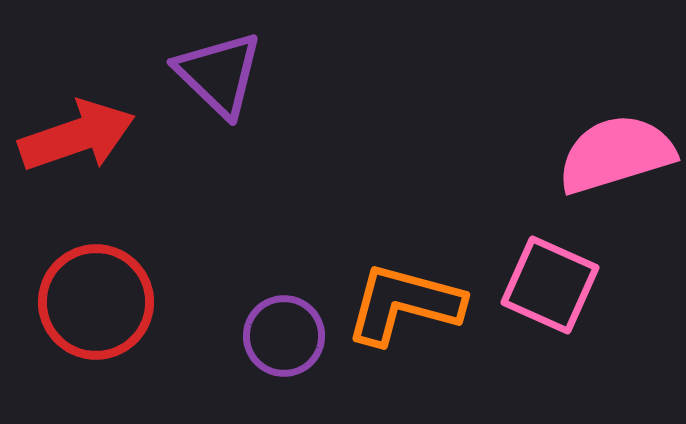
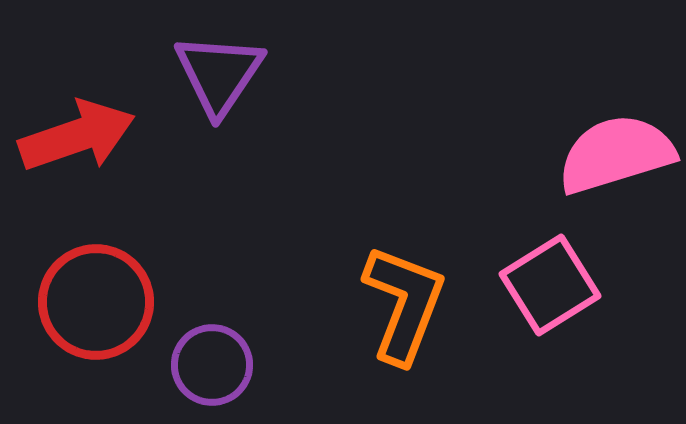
purple triangle: rotated 20 degrees clockwise
pink square: rotated 34 degrees clockwise
orange L-shape: rotated 96 degrees clockwise
purple circle: moved 72 px left, 29 px down
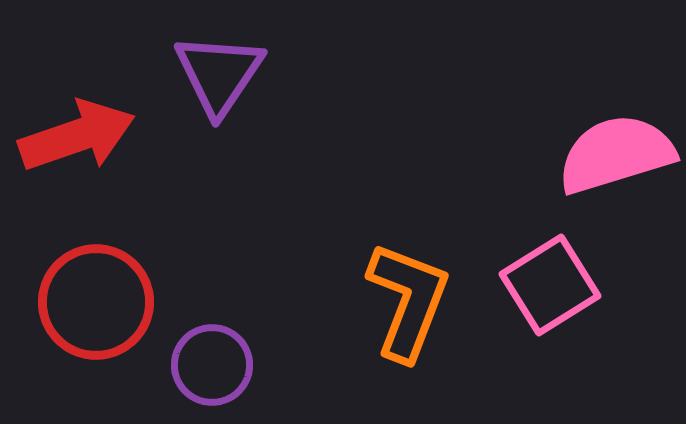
orange L-shape: moved 4 px right, 3 px up
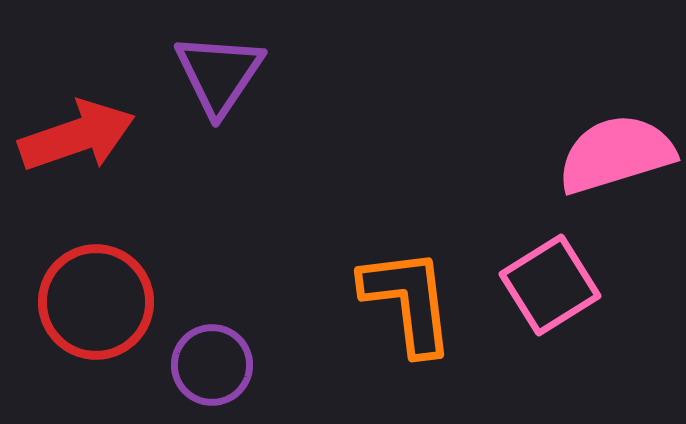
orange L-shape: rotated 28 degrees counterclockwise
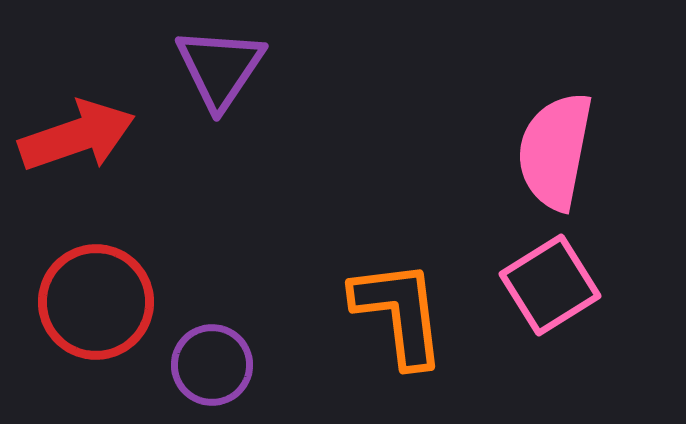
purple triangle: moved 1 px right, 6 px up
pink semicircle: moved 61 px left, 3 px up; rotated 62 degrees counterclockwise
orange L-shape: moved 9 px left, 12 px down
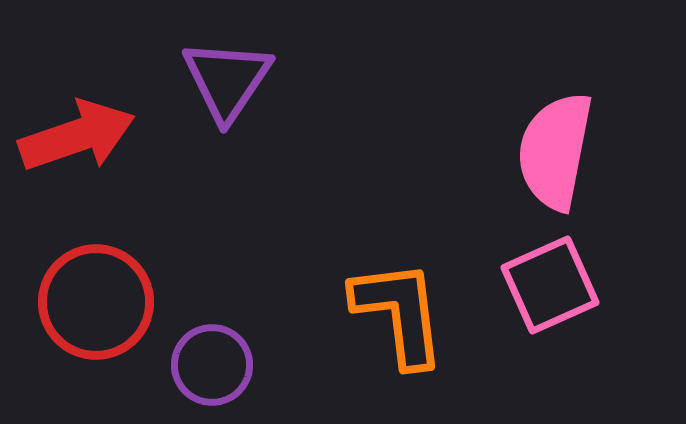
purple triangle: moved 7 px right, 12 px down
pink square: rotated 8 degrees clockwise
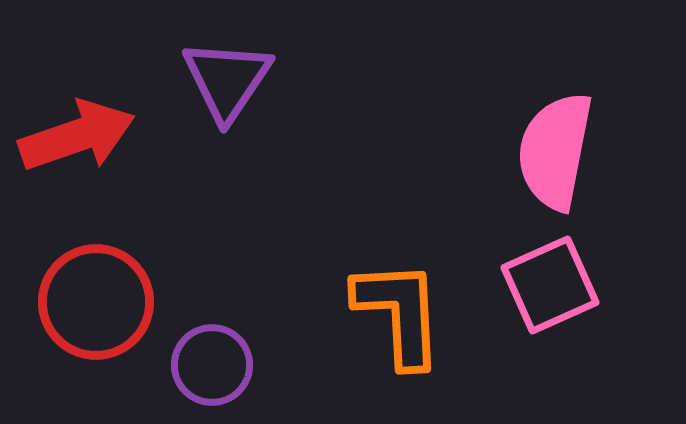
orange L-shape: rotated 4 degrees clockwise
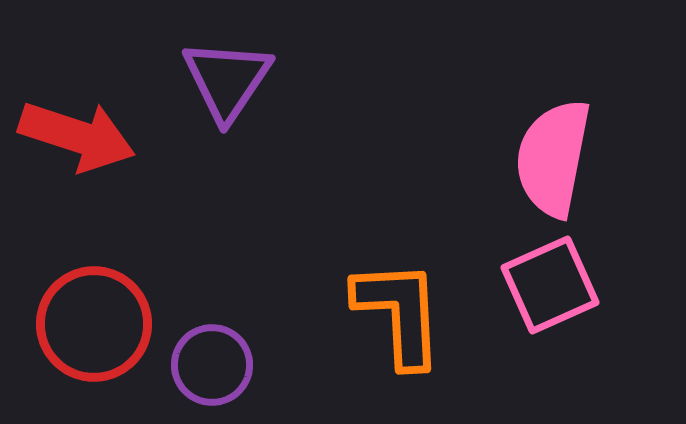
red arrow: rotated 37 degrees clockwise
pink semicircle: moved 2 px left, 7 px down
red circle: moved 2 px left, 22 px down
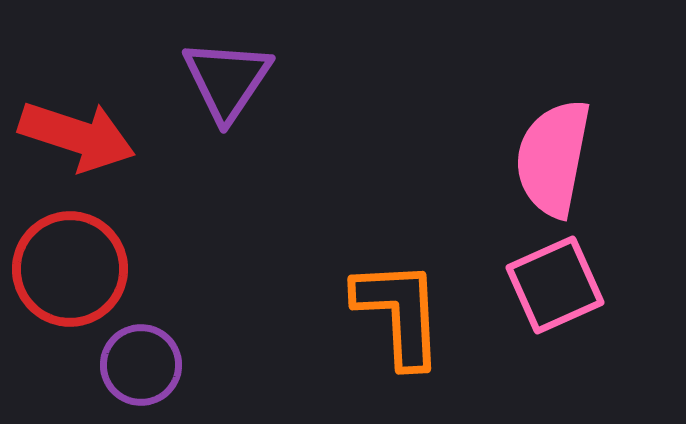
pink square: moved 5 px right
red circle: moved 24 px left, 55 px up
purple circle: moved 71 px left
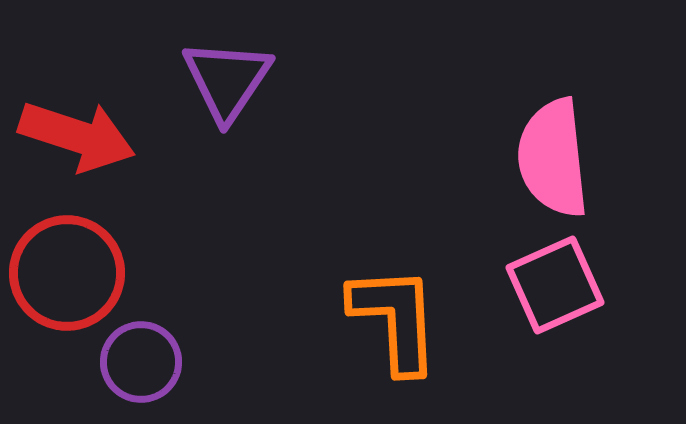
pink semicircle: rotated 17 degrees counterclockwise
red circle: moved 3 px left, 4 px down
orange L-shape: moved 4 px left, 6 px down
purple circle: moved 3 px up
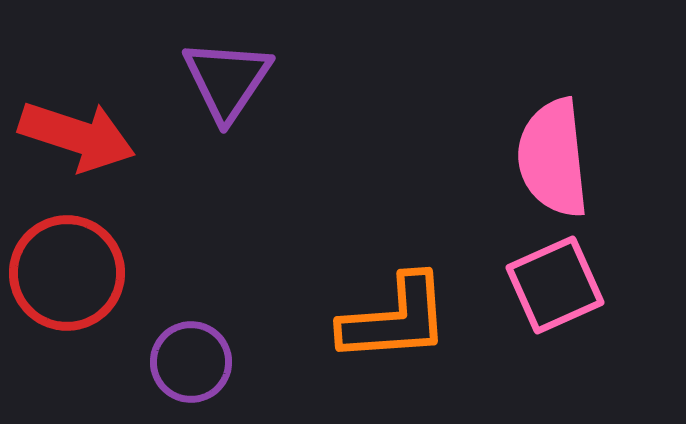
orange L-shape: rotated 89 degrees clockwise
purple circle: moved 50 px right
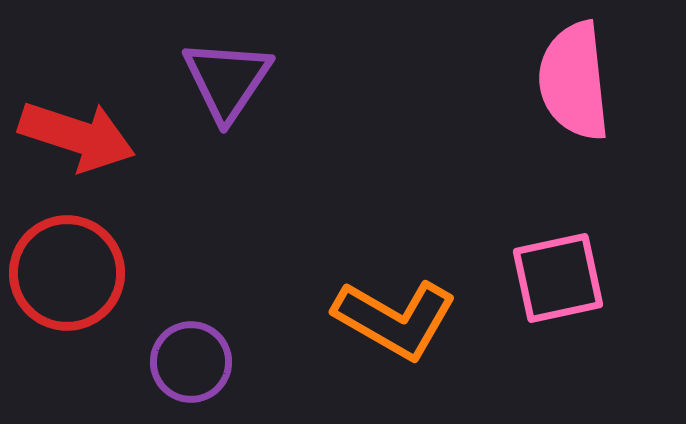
pink semicircle: moved 21 px right, 77 px up
pink square: moved 3 px right, 7 px up; rotated 12 degrees clockwise
orange L-shape: rotated 34 degrees clockwise
